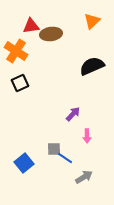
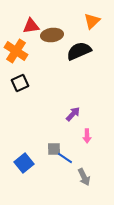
brown ellipse: moved 1 px right, 1 px down
black semicircle: moved 13 px left, 15 px up
gray arrow: rotated 96 degrees clockwise
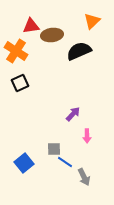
blue line: moved 4 px down
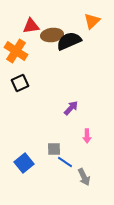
black semicircle: moved 10 px left, 10 px up
purple arrow: moved 2 px left, 6 px up
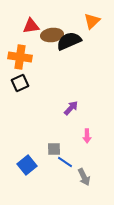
orange cross: moved 4 px right, 6 px down; rotated 25 degrees counterclockwise
blue square: moved 3 px right, 2 px down
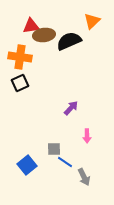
brown ellipse: moved 8 px left
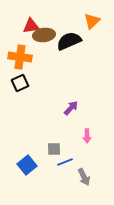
blue line: rotated 56 degrees counterclockwise
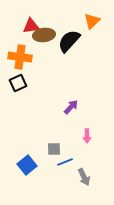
black semicircle: rotated 25 degrees counterclockwise
black square: moved 2 px left
purple arrow: moved 1 px up
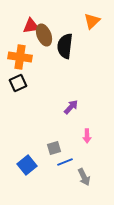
brown ellipse: rotated 75 degrees clockwise
black semicircle: moved 4 px left, 5 px down; rotated 35 degrees counterclockwise
gray square: moved 1 px up; rotated 16 degrees counterclockwise
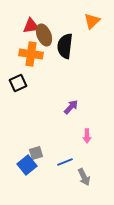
orange cross: moved 11 px right, 3 px up
gray square: moved 18 px left, 5 px down
